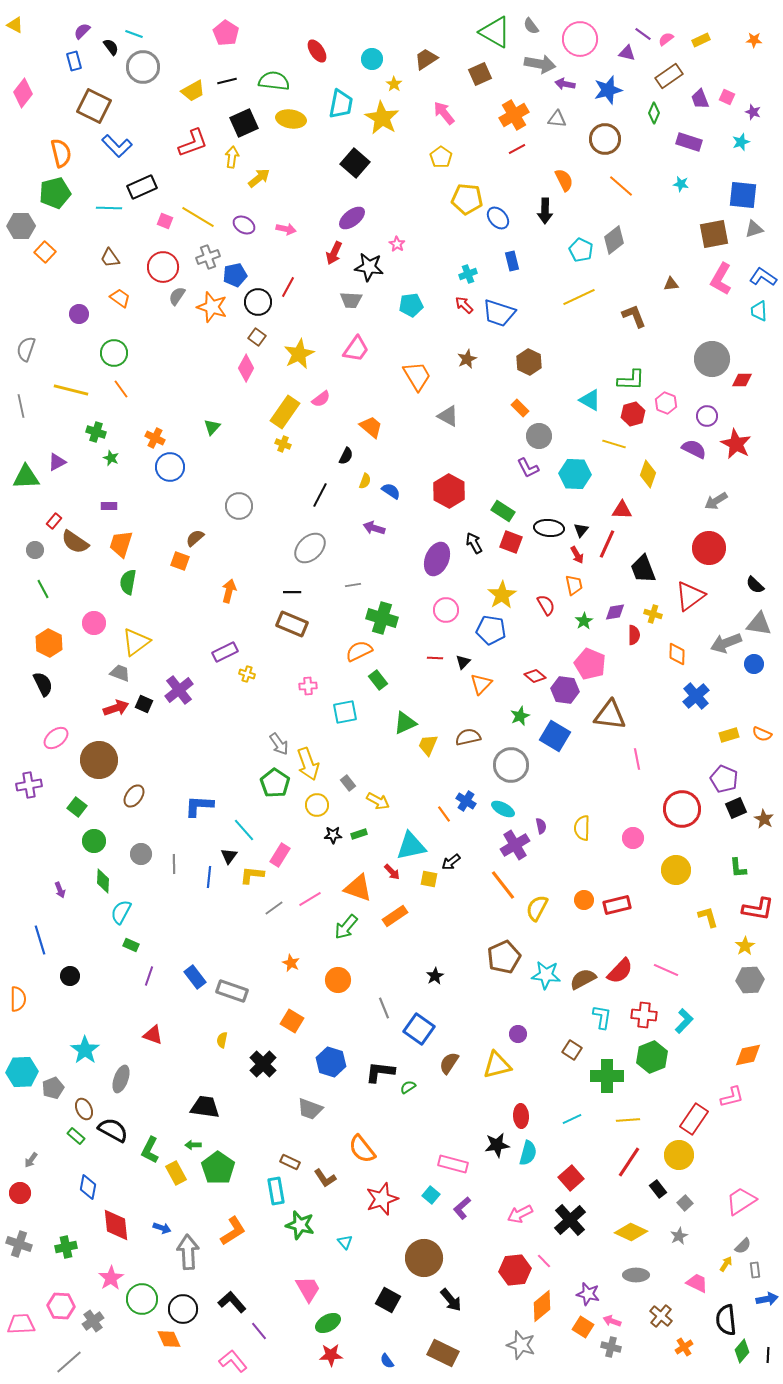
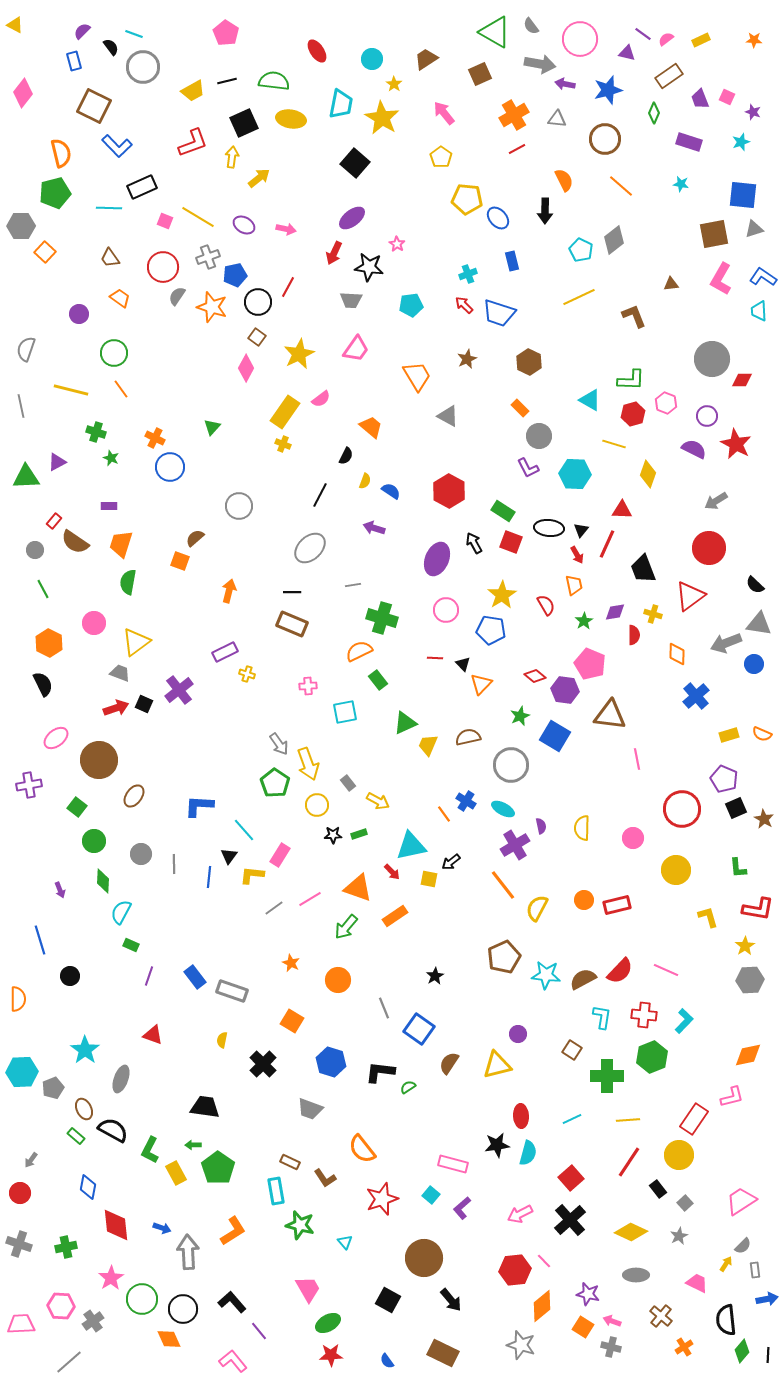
black triangle at (463, 662): moved 2 px down; rotated 28 degrees counterclockwise
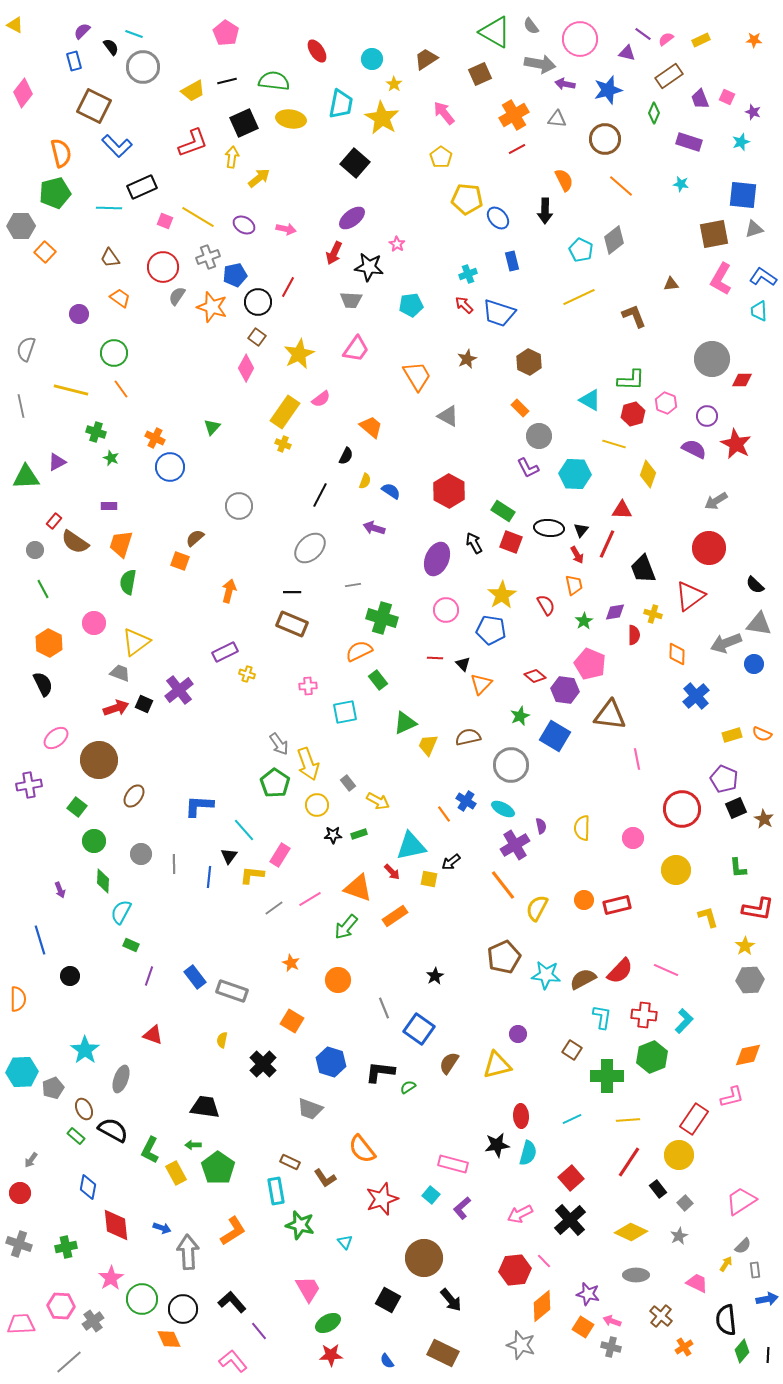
yellow rectangle at (729, 735): moved 3 px right
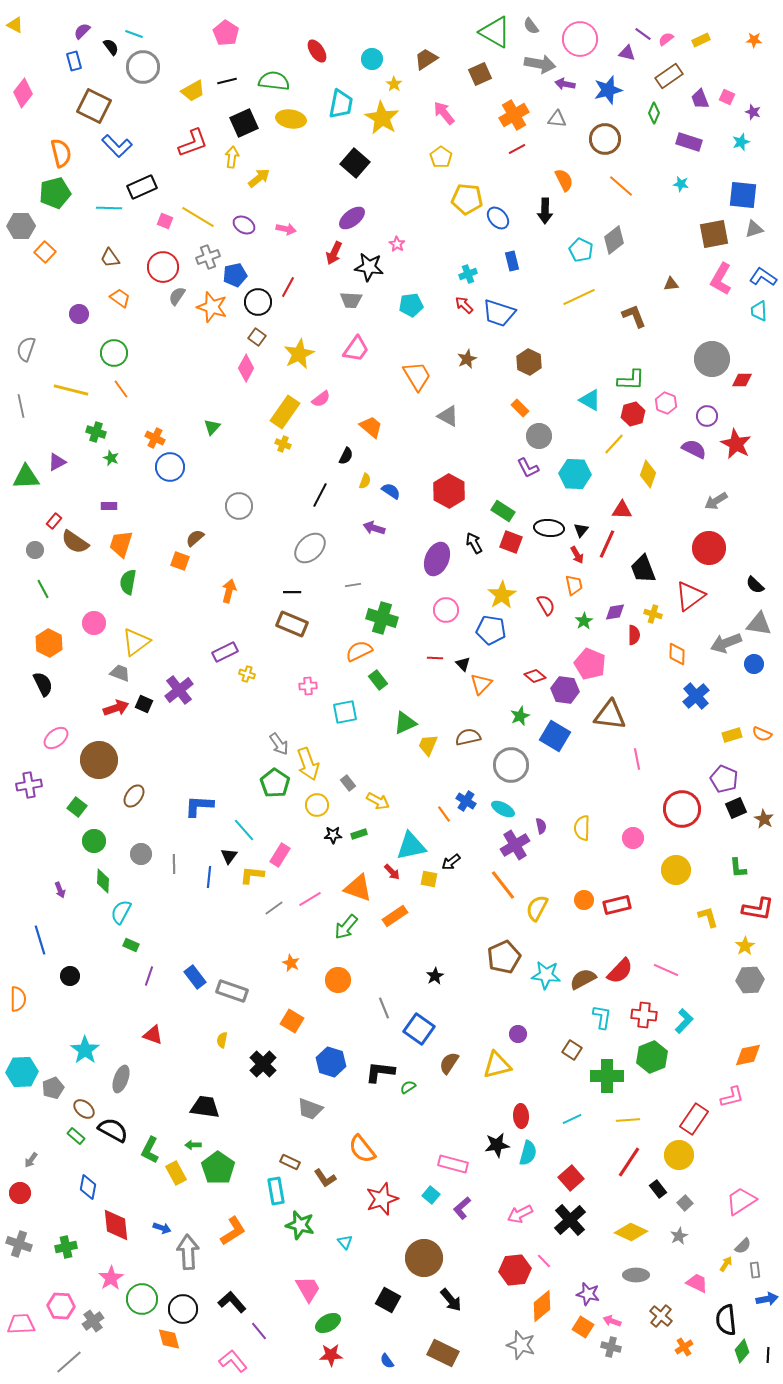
yellow line at (614, 444): rotated 65 degrees counterclockwise
brown ellipse at (84, 1109): rotated 25 degrees counterclockwise
orange diamond at (169, 1339): rotated 10 degrees clockwise
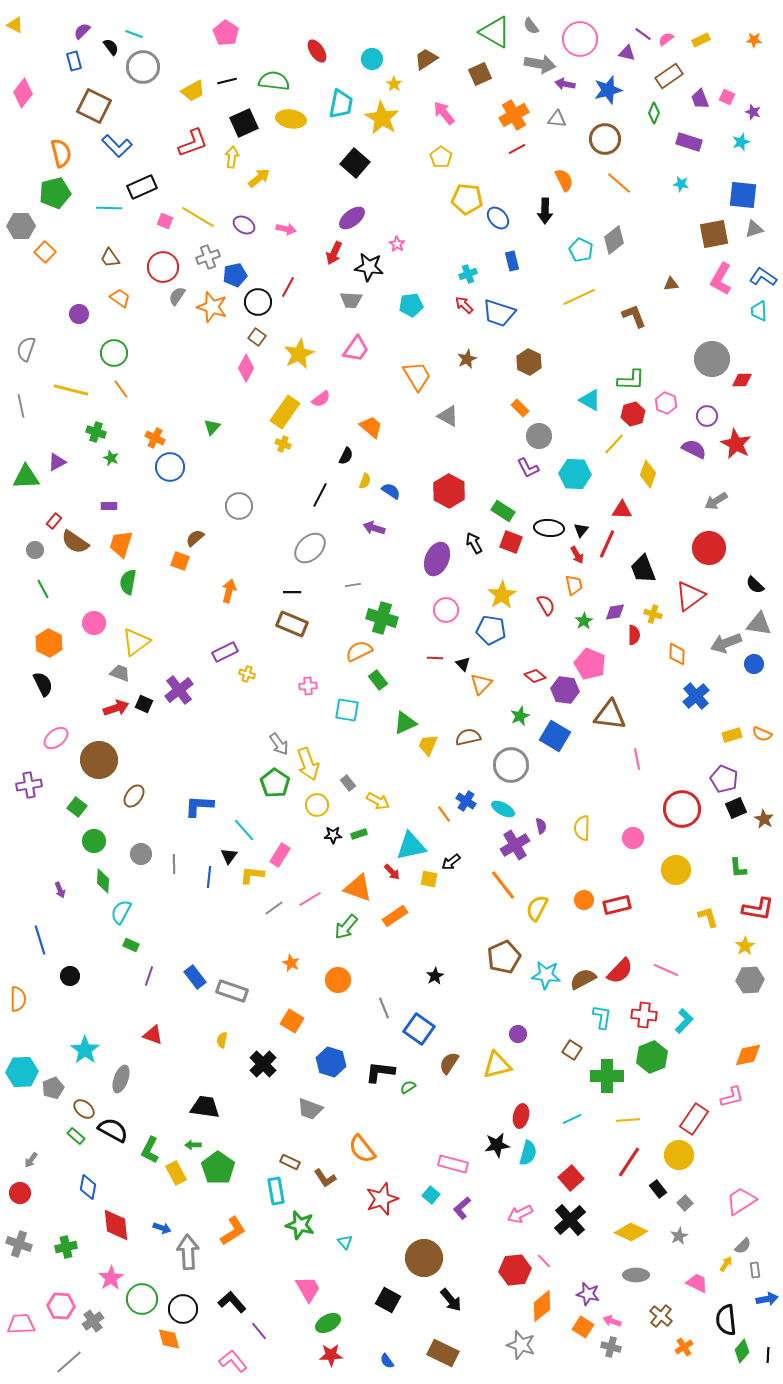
orange line at (621, 186): moved 2 px left, 3 px up
cyan square at (345, 712): moved 2 px right, 2 px up; rotated 20 degrees clockwise
red ellipse at (521, 1116): rotated 15 degrees clockwise
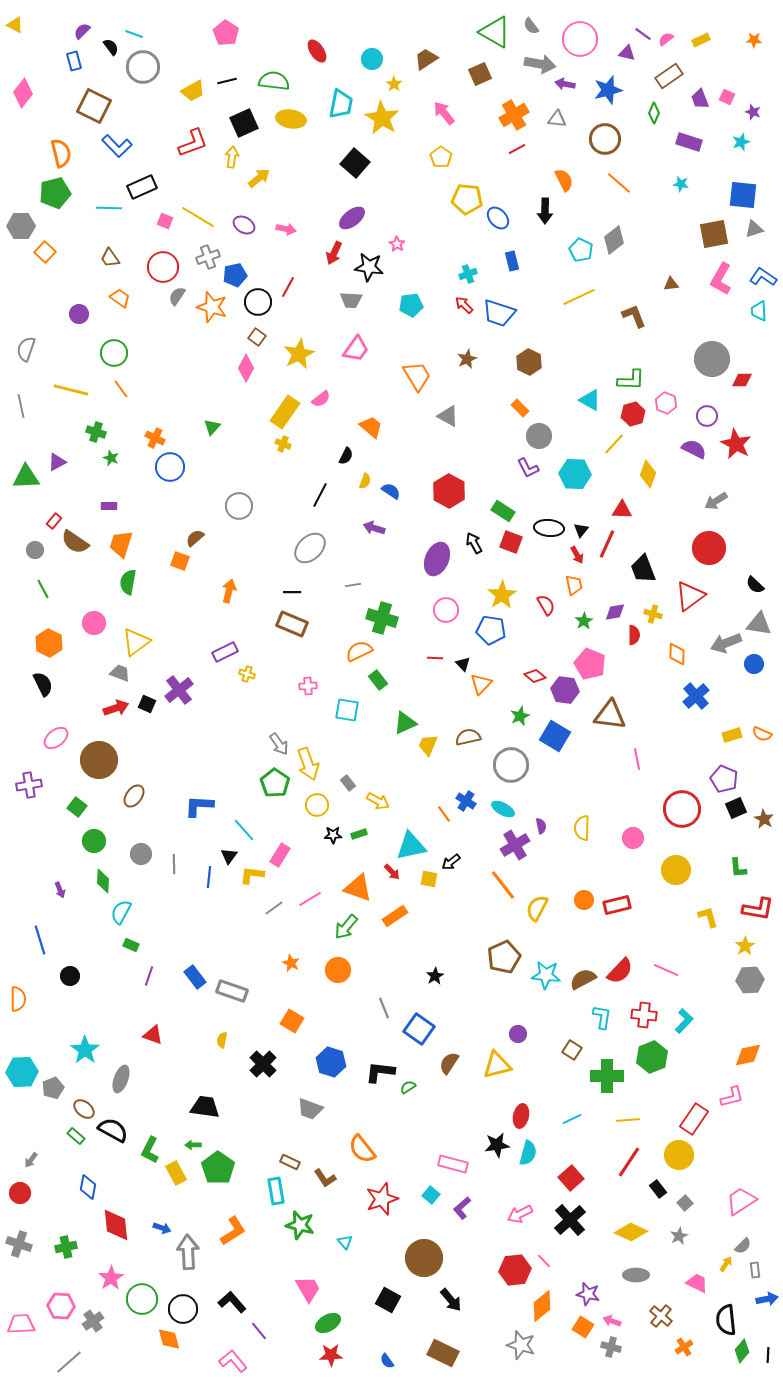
black square at (144, 704): moved 3 px right
orange circle at (338, 980): moved 10 px up
